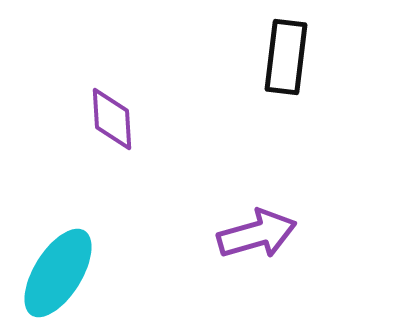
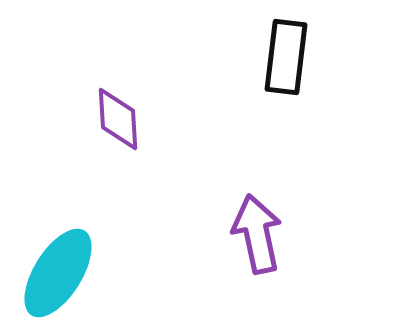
purple diamond: moved 6 px right
purple arrow: rotated 86 degrees counterclockwise
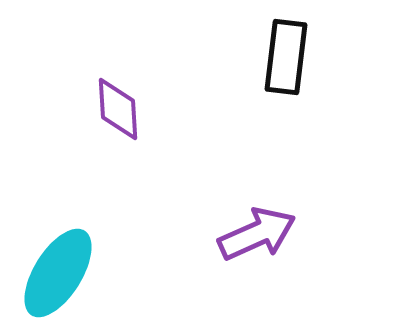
purple diamond: moved 10 px up
purple arrow: rotated 78 degrees clockwise
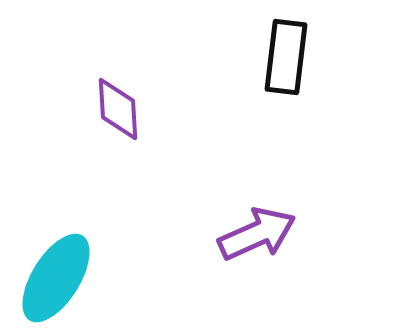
cyan ellipse: moved 2 px left, 5 px down
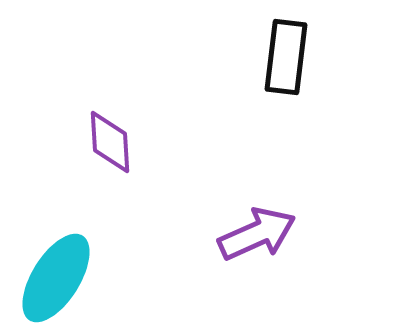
purple diamond: moved 8 px left, 33 px down
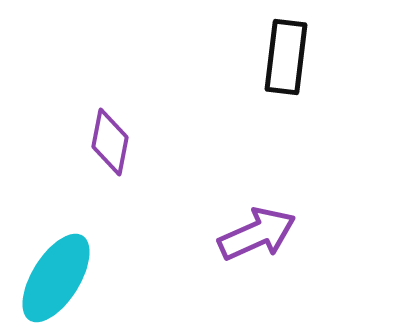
purple diamond: rotated 14 degrees clockwise
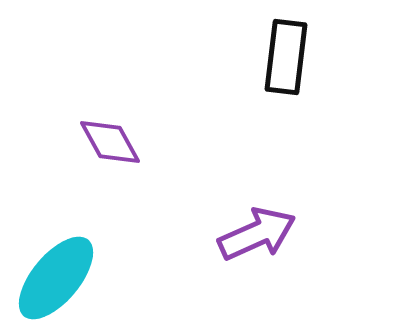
purple diamond: rotated 40 degrees counterclockwise
cyan ellipse: rotated 8 degrees clockwise
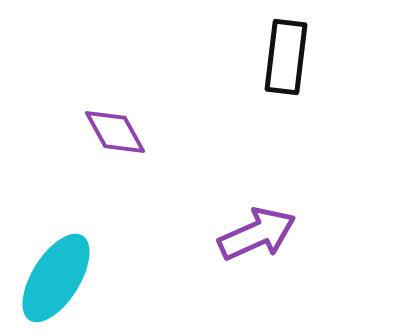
purple diamond: moved 5 px right, 10 px up
cyan ellipse: rotated 8 degrees counterclockwise
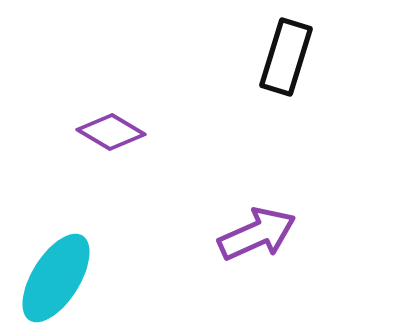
black rectangle: rotated 10 degrees clockwise
purple diamond: moved 4 px left; rotated 30 degrees counterclockwise
